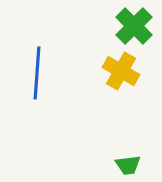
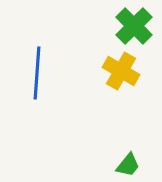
green trapezoid: rotated 44 degrees counterclockwise
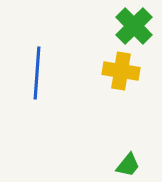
yellow cross: rotated 21 degrees counterclockwise
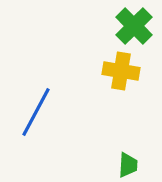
blue line: moved 1 px left, 39 px down; rotated 24 degrees clockwise
green trapezoid: rotated 36 degrees counterclockwise
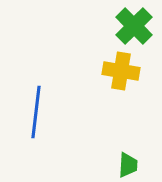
blue line: rotated 21 degrees counterclockwise
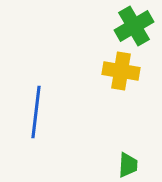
green cross: rotated 15 degrees clockwise
